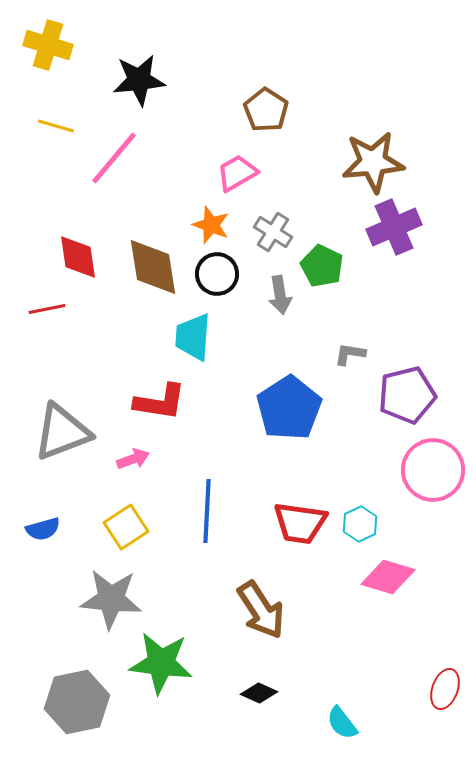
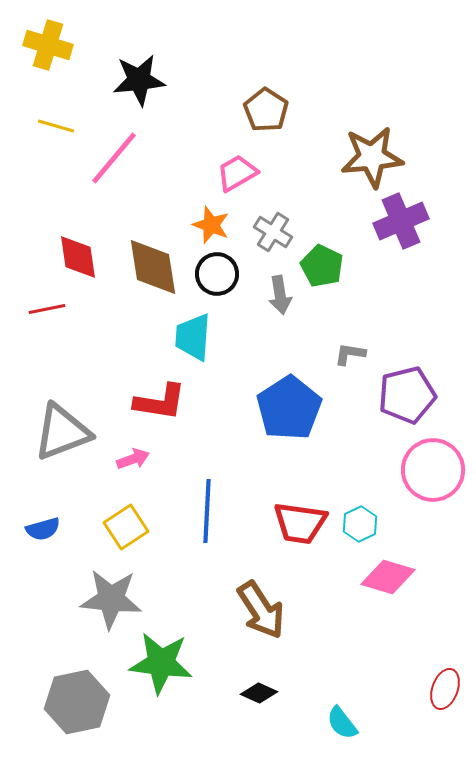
brown star: moved 1 px left, 5 px up
purple cross: moved 7 px right, 6 px up
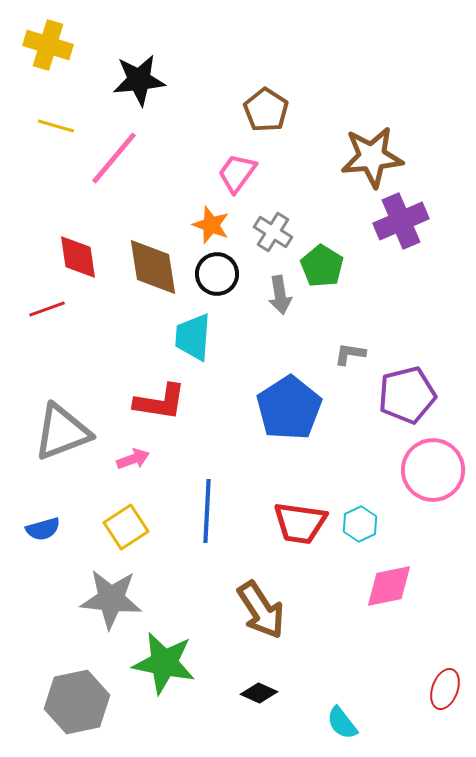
pink trapezoid: rotated 24 degrees counterclockwise
green pentagon: rotated 6 degrees clockwise
red line: rotated 9 degrees counterclockwise
pink diamond: moved 1 px right, 9 px down; rotated 28 degrees counterclockwise
green star: moved 3 px right; rotated 4 degrees clockwise
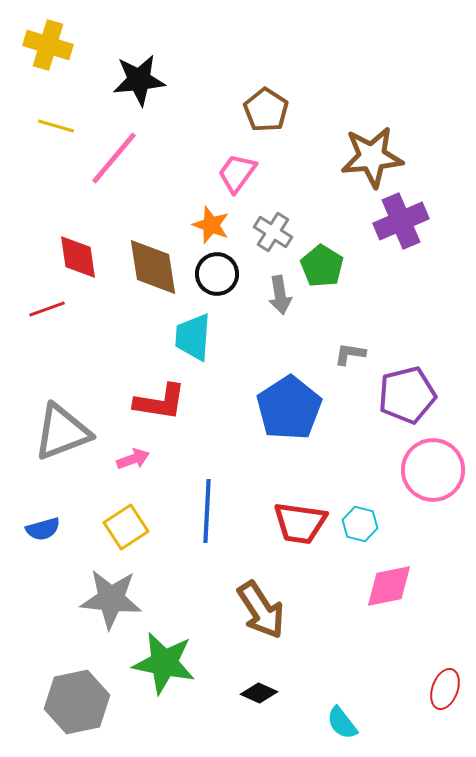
cyan hexagon: rotated 20 degrees counterclockwise
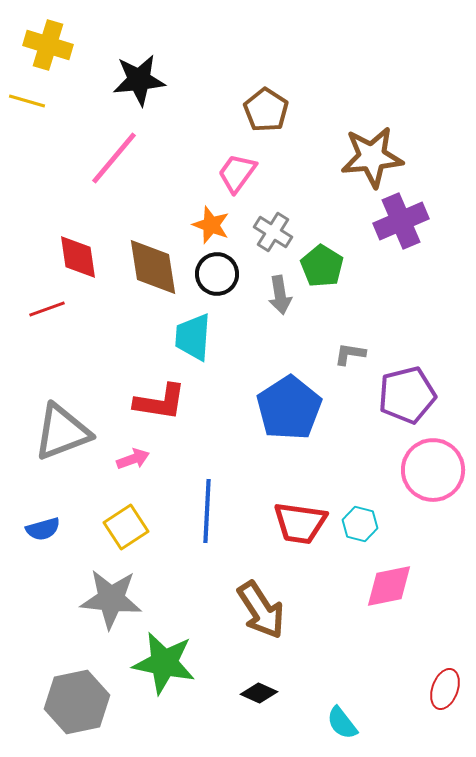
yellow line: moved 29 px left, 25 px up
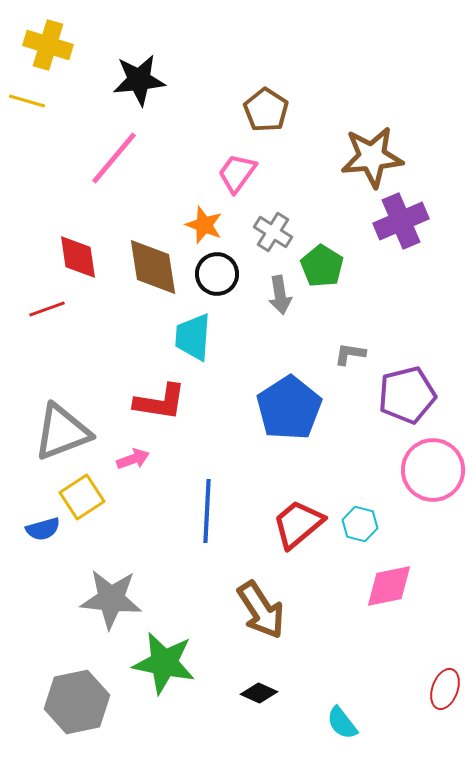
orange star: moved 7 px left
red trapezoid: moved 2 px left, 1 px down; rotated 132 degrees clockwise
yellow square: moved 44 px left, 30 px up
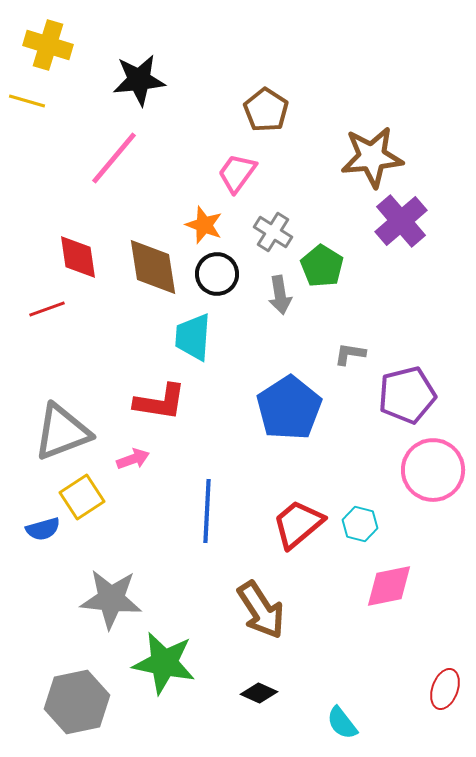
purple cross: rotated 18 degrees counterclockwise
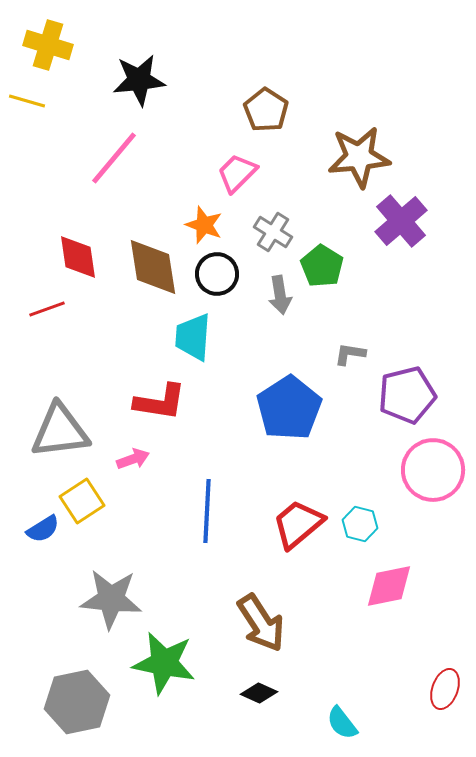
brown star: moved 13 px left
pink trapezoid: rotated 9 degrees clockwise
gray triangle: moved 2 px left, 1 px up; rotated 14 degrees clockwise
yellow square: moved 4 px down
blue semicircle: rotated 16 degrees counterclockwise
brown arrow: moved 13 px down
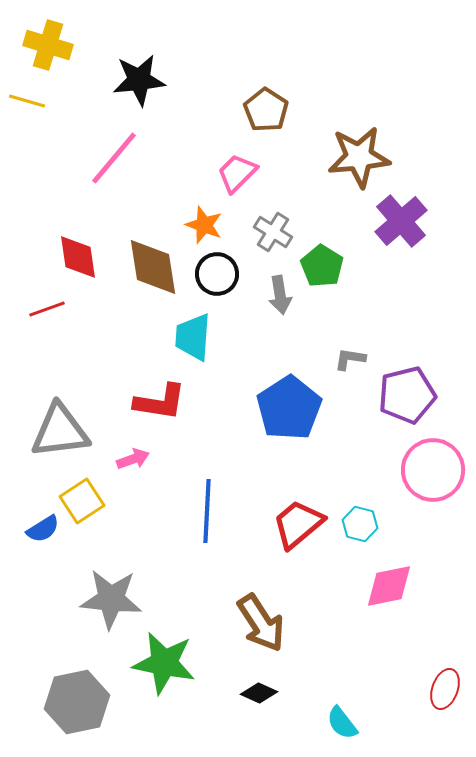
gray L-shape: moved 5 px down
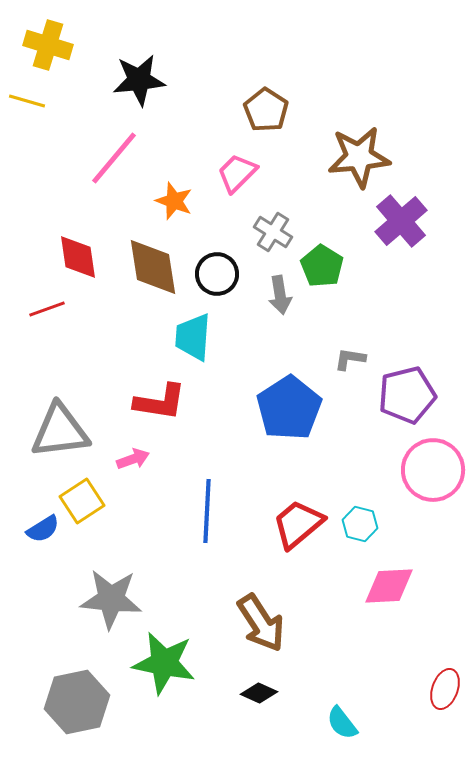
orange star: moved 30 px left, 24 px up
pink diamond: rotated 8 degrees clockwise
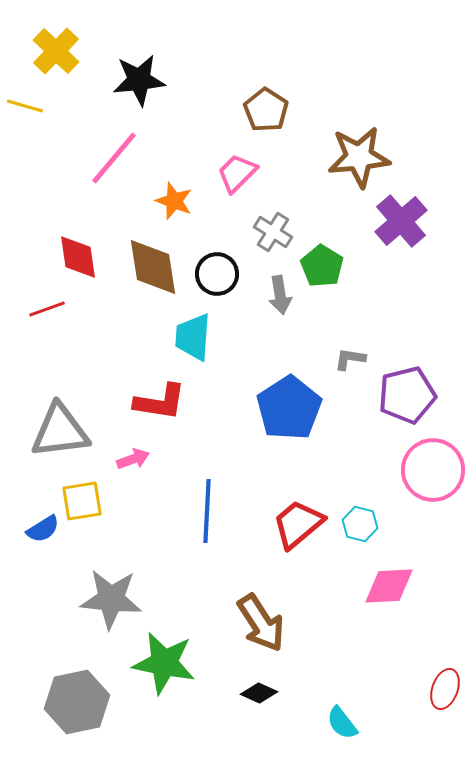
yellow cross: moved 8 px right, 6 px down; rotated 27 degrees clockwise
yellow line: moved 2 px left, 5 px down
yellow square: rotated 24 degrees clockwise
